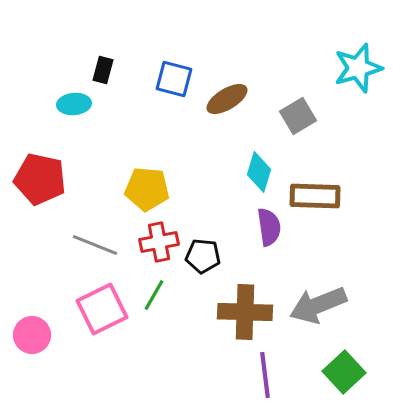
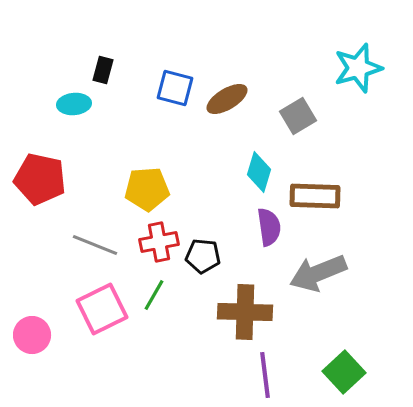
blue square: moved 1 px right, 9 px down
yellow pentagon: rotated 9 degrees counterclockwise
gray arrow: moved 32 px up
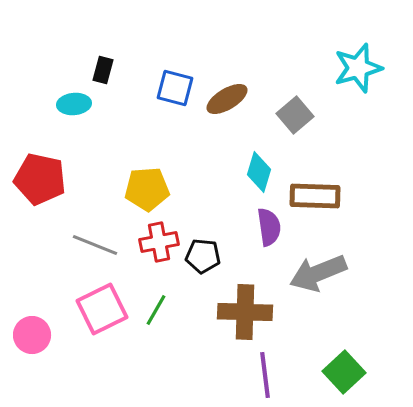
gray square: moved 3 px left, 1 px up; rotated 9 degrees counterclockwise
green line: moved 2 px right, 15 px down
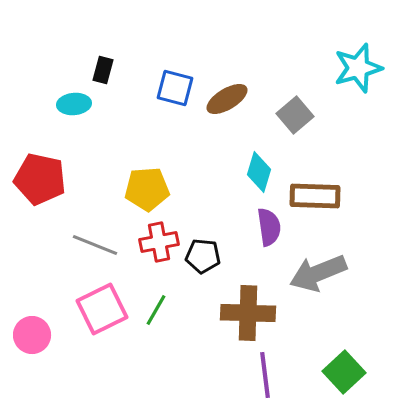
brown cross: moved 3 px right, 1 px down
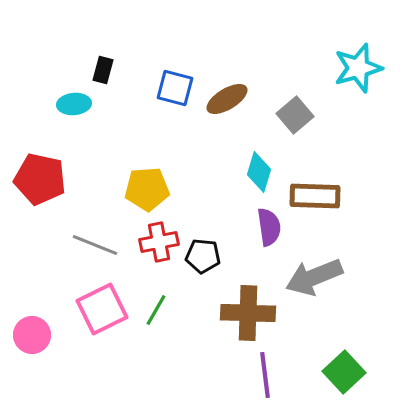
gray arrow: moved 4 px left, 4 px down
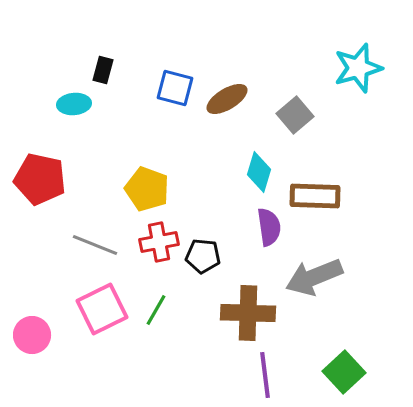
yellow pentagon: rotated 24 degrees clockwise
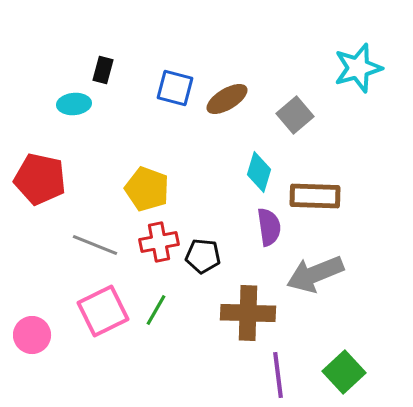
gray arrow: moved 1 px right, 3 px up
pink square: moved 1 px right, 2 px down
purple line: moved 13 px right
